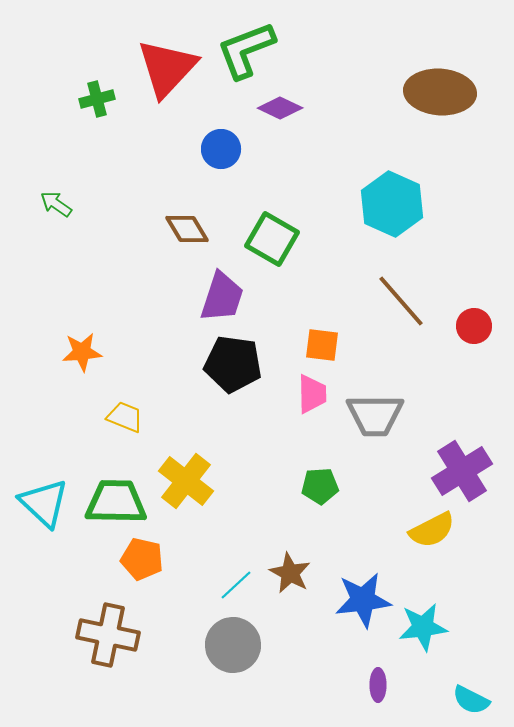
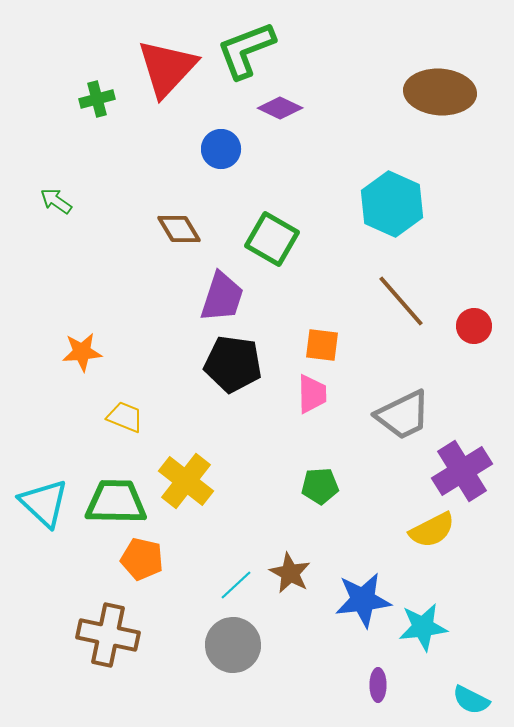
green arrow: moved 3 px up
brown diamond: moved 8 px left
gray trapezoid: moved 28 px right; rotated 26 degrees counterclockwise
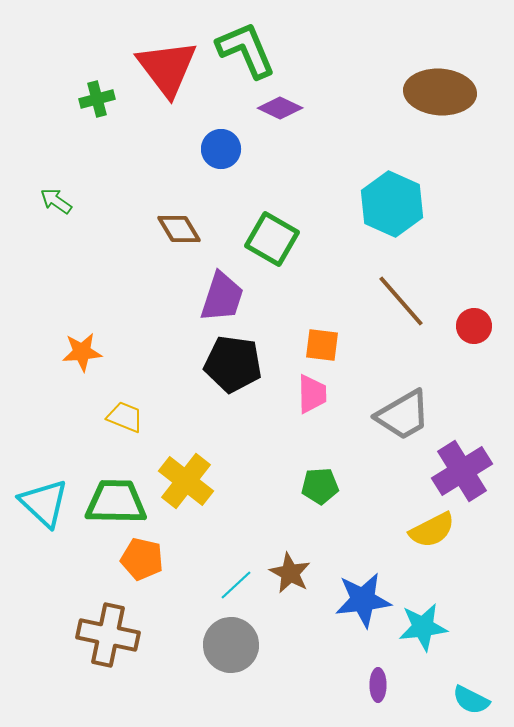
green L-shape: rotated 88 degrees clockwise
red triangle: rotated 20 degrees counterclockwise
gray trapezoid: rotated 4 degrees counterclockwise
gray circle: moved 2 px left
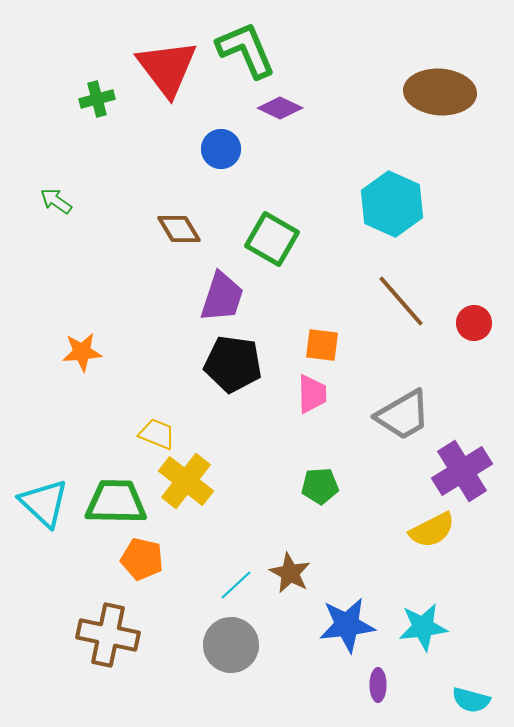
red circle: moved 3 px up
yellow trapezoid: moved 32 px right, 17 px down
blue star: moved 16 px left, 25 px down
cyan semicircle: rotated 12 degrees counterclockwise
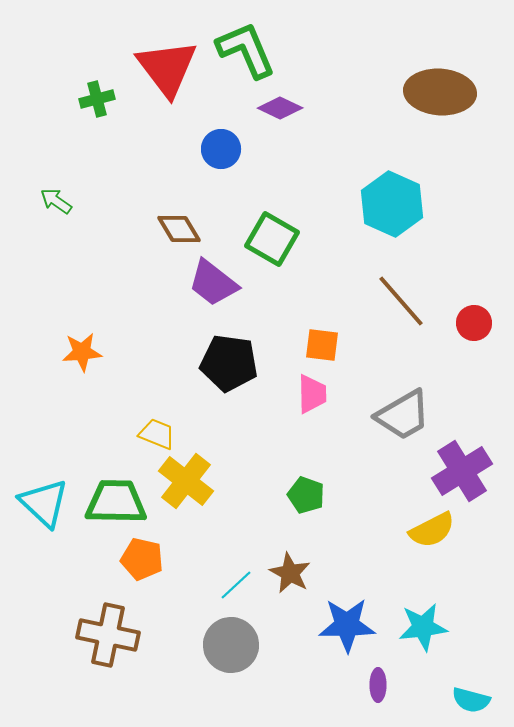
purple trapezoid: moved 9 px left, 14 px up; rotated 110 degrees clockwise
black pentagon: moved 4 px left, 1 px up
green pentagon: moved 14 px left, 9 px down; rotated 24 degrees clockwise
blue star: rotated 6 degrees clockwise
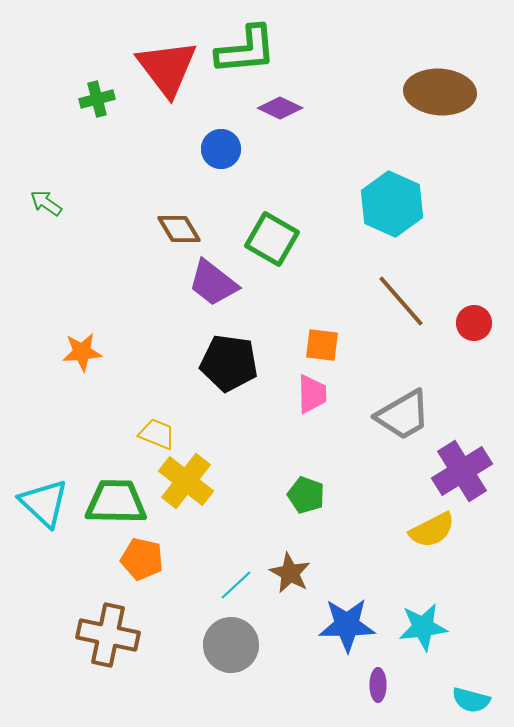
green L-shape: rotated 108 degrees clockwise
green arrow: moved 10 px left, 2 px down
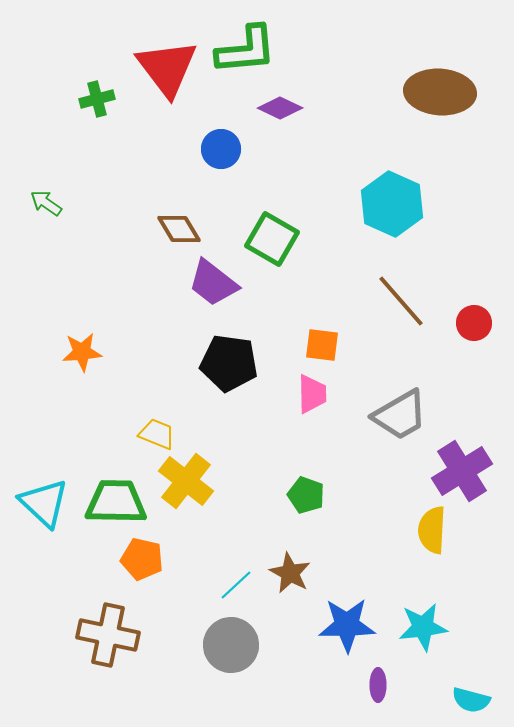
gray trapezoid: moved 3 px left
yellow semicircle: rotated 120 degrees clockwise
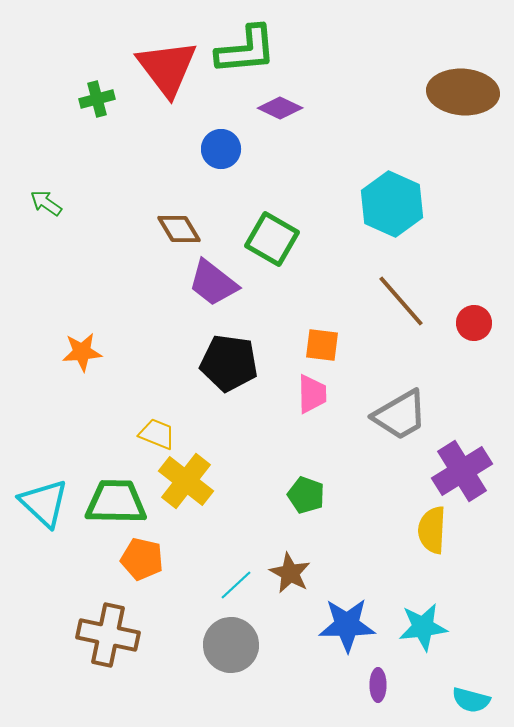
brown ellipse: moved 23 px right
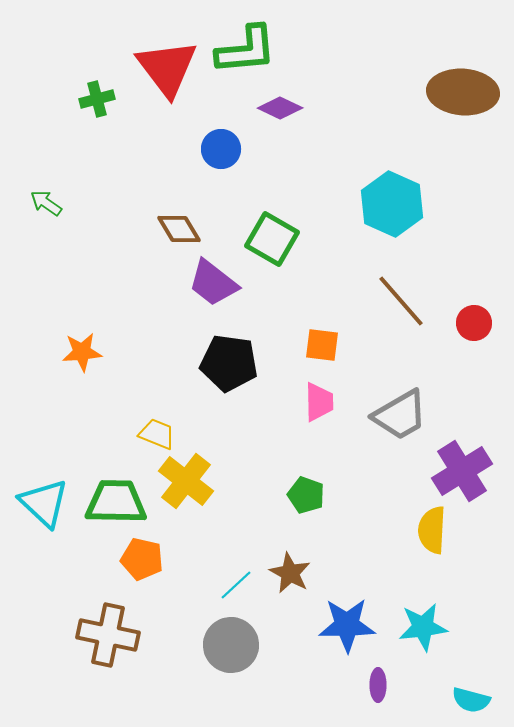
pink trapezoid: moved 7 px right, 8 px down
